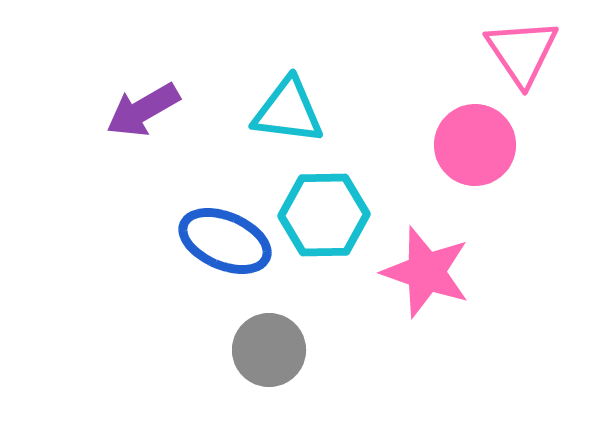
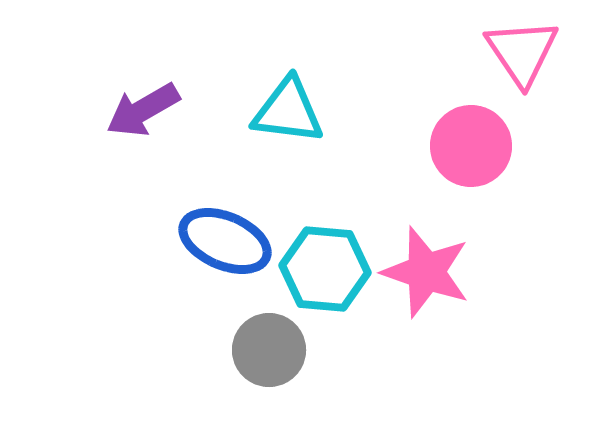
pink circle: moved 4 px left, 1 px down
cyan hexagon: moved 1 px right, 54 px down; rotated 6 degrees clockwise
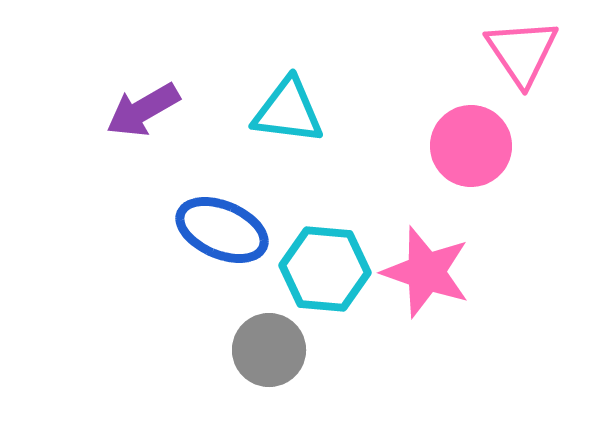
blue ellipse: moved 3 px left, 11 px up
